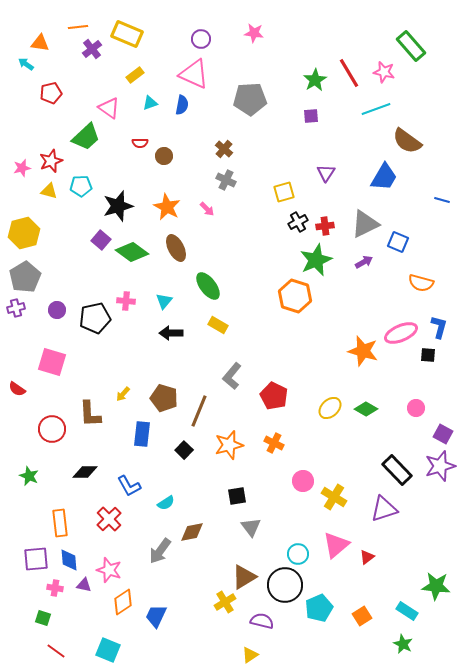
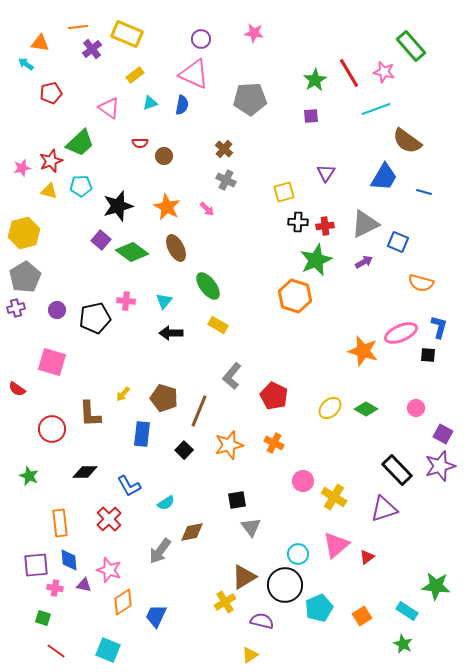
green trapezoid at (86, 137): moved 6 px left, 6 px down
blue line at (442, 200): moved 18 px left, 8 px up
black cross at (298, 222): rotated 30 degrees clockwise
black square at (237, 496): moved 4 px down
purple square at (36, 559): moved 6 px down
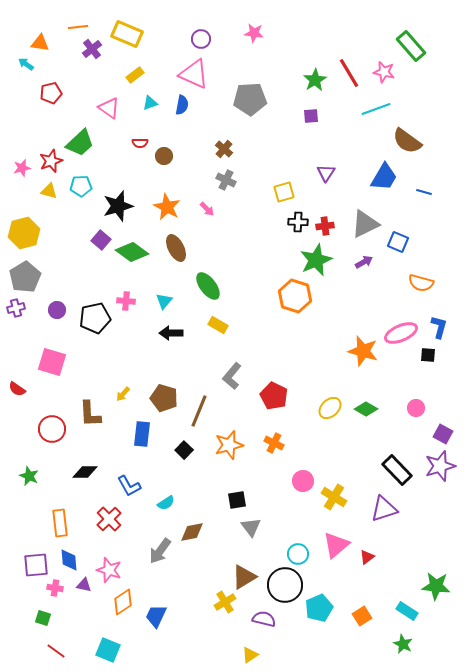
purple semicircle at (262, 621): moved 2 px right, 2 px up
